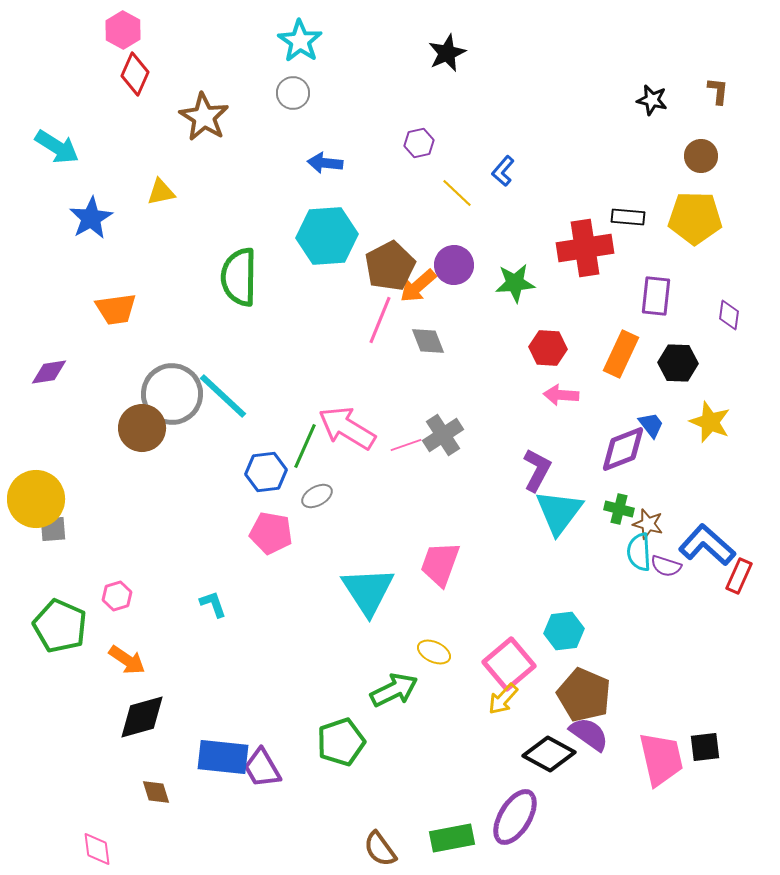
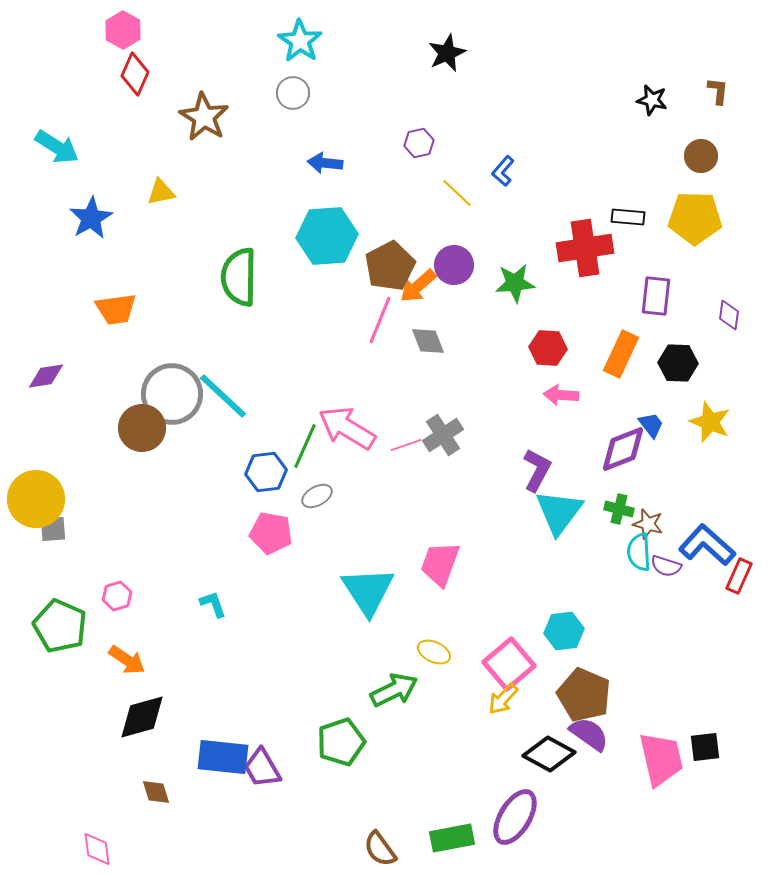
purple diamond at (49, 372): moved 3 px left, 4 px down
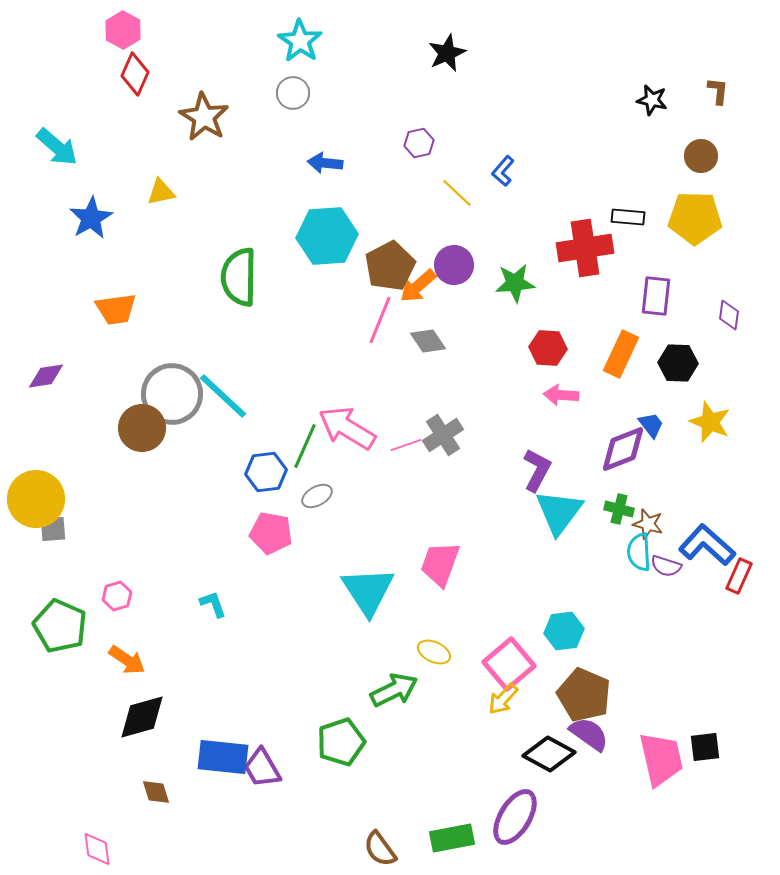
cyan arrow at (57, 147): rotated 9 degrees clockwise
gray diamond at (428, 341): rotated 12 degrees counterclockwise
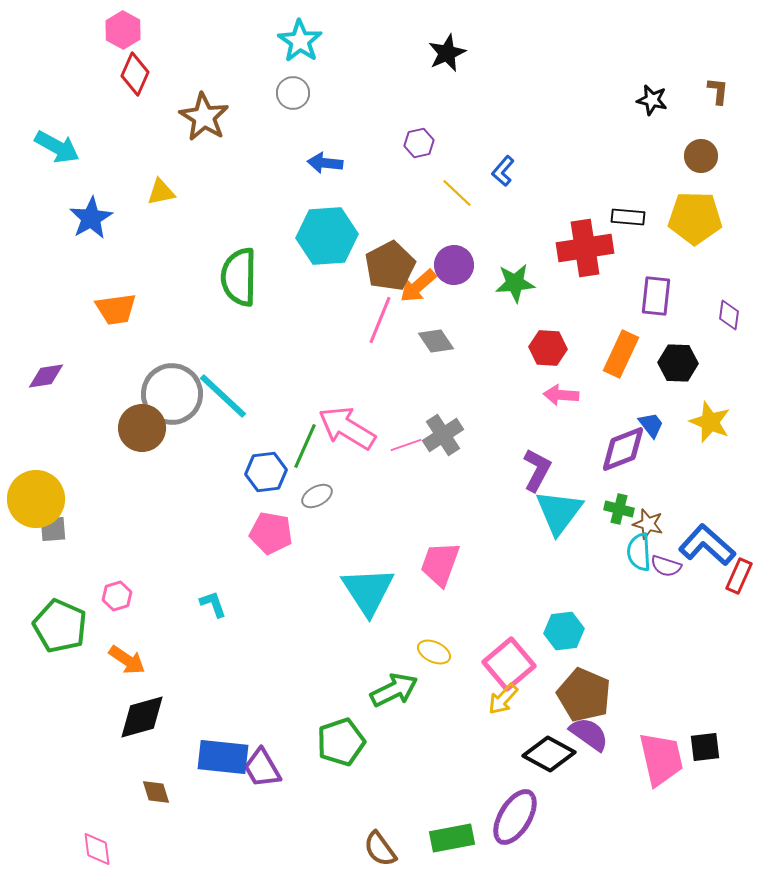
cyan arrow at (57, 147): rotated 12 degrees counterclockwise
gray diamond at (428, 341): moved 8 px right
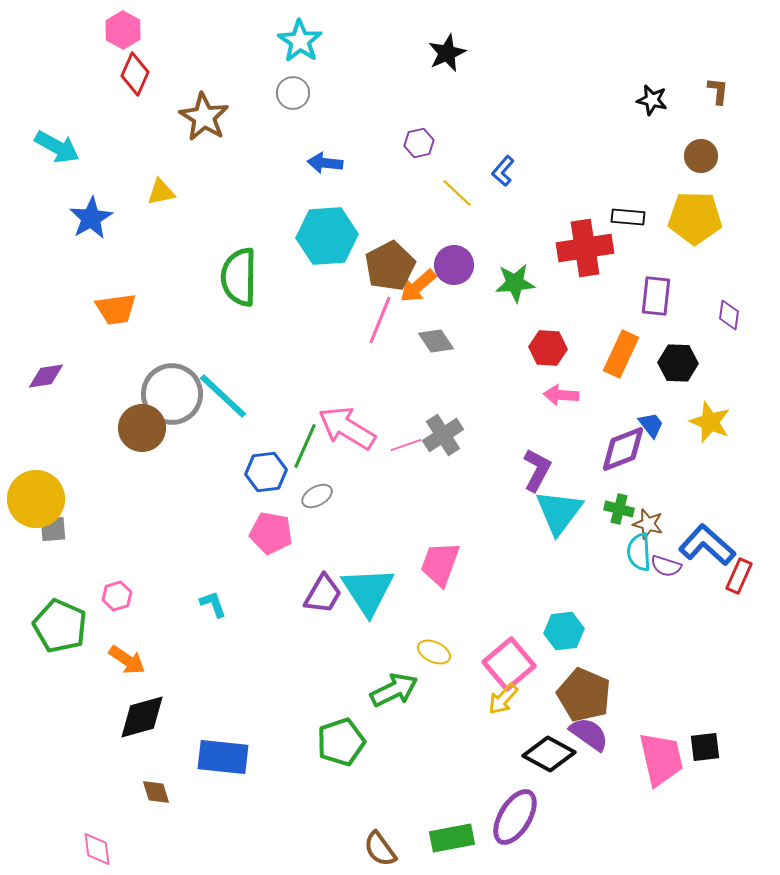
purple trapezoid at (262, 768): moved 61 px right, 174 px up; rotated 120 degrees counterclockwise
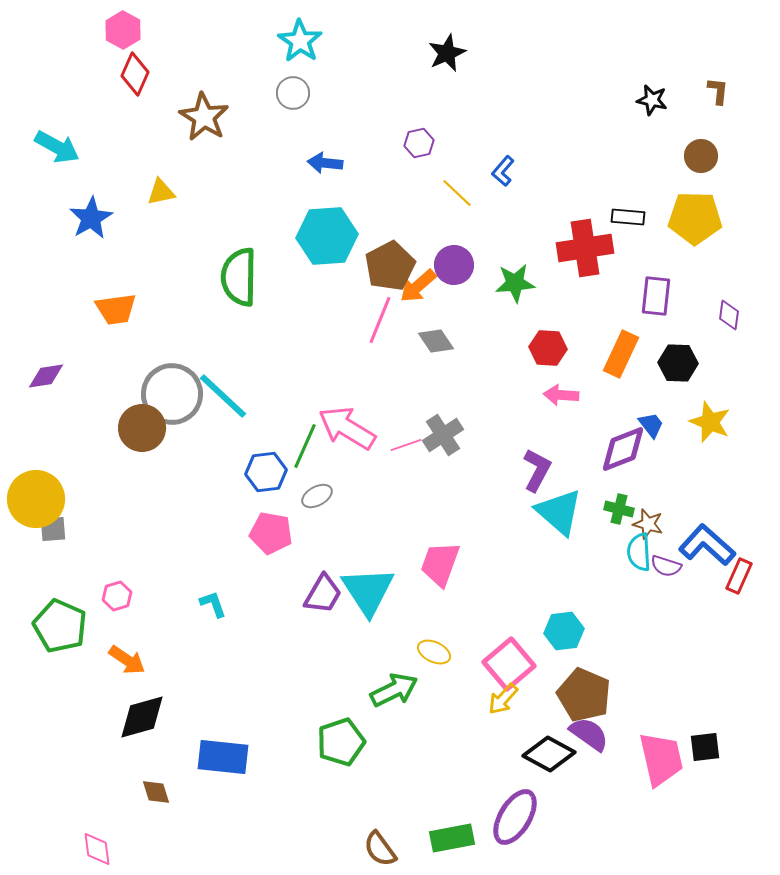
cyan triangle at (559, 512): rotated 26 degrees counterclockwise
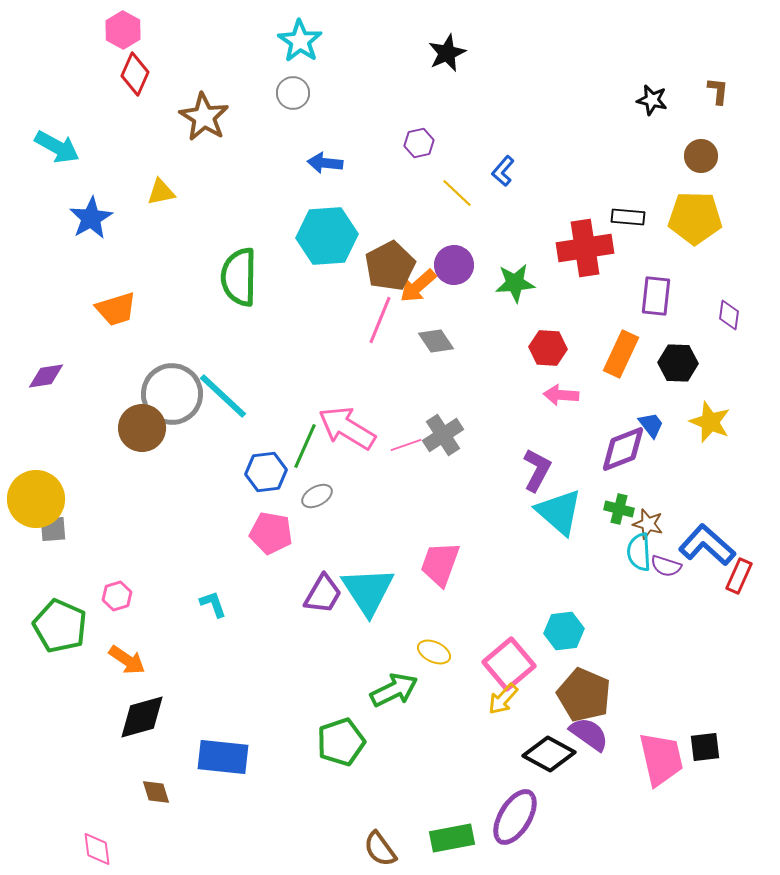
orange trapezoid at (116, 309): rotated 9 degrees counterclockwise
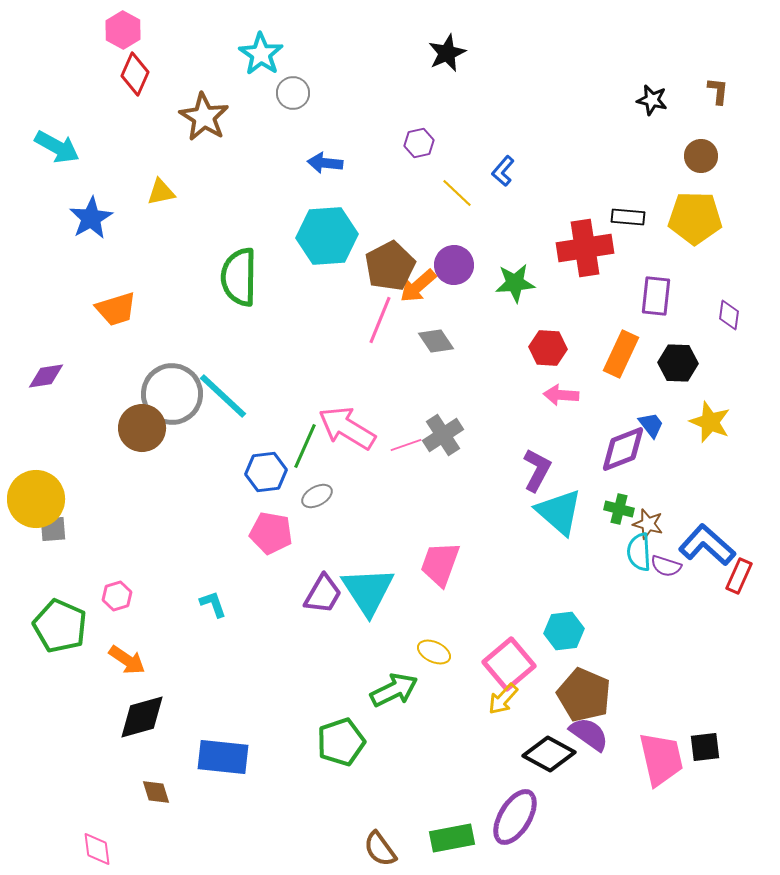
cyan star at (300, 41): moved 39 px left, 13 px down
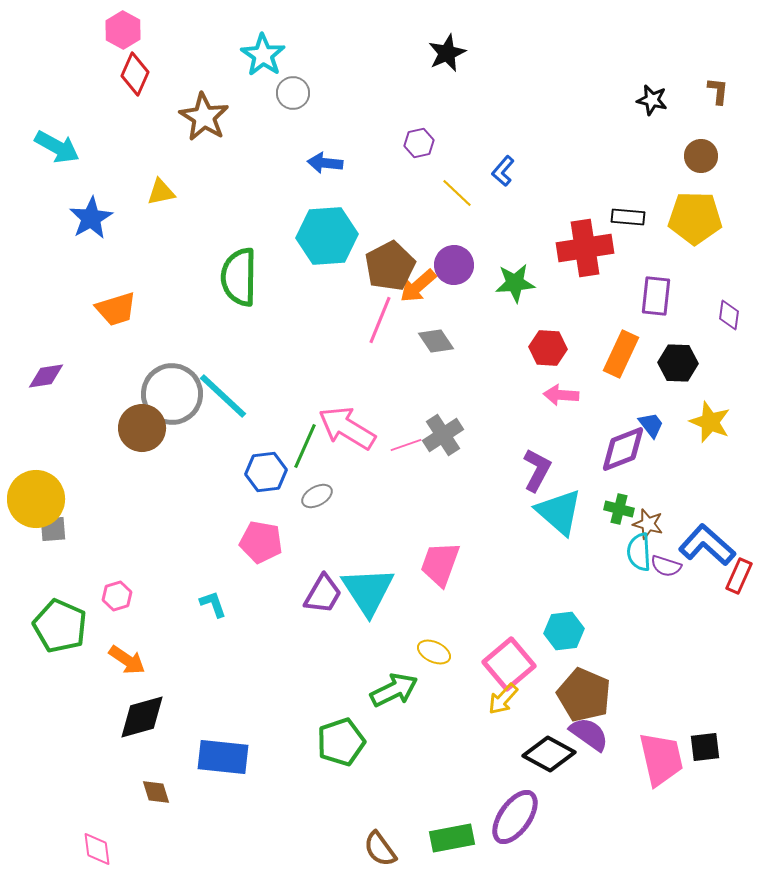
cyan star at (261, 54): moved 2 px right, 1 px down
pink pentagon at (271, 533): moved 10 px left, 9 px down
purple ellipse at (515, 817): rotated 4 degrees clockwise
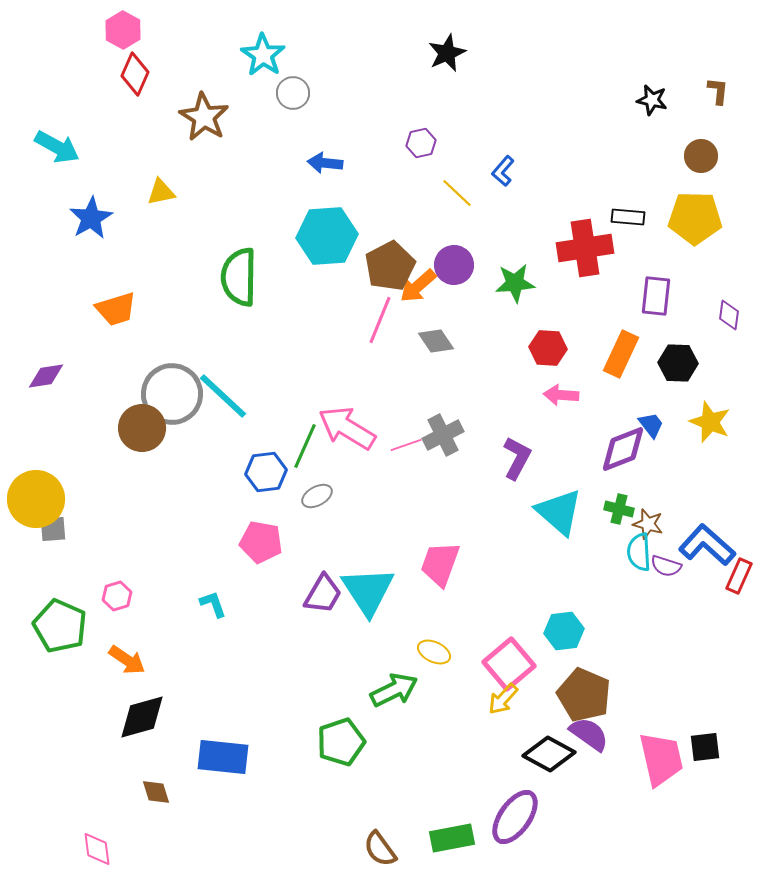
purple hexagon at (419, 143): moved 2 px right
gray cross at (443, 435): rotated 6 degrees clockwise
purple L-shape at (537, 470): moved 20 px left, 12 px up
